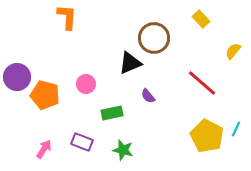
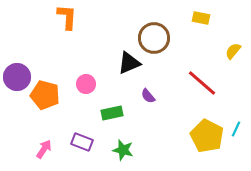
yellow rectangle: moved 1 px up; rotated 36 degrees counterclockwise
black triangle: moved 1 px left
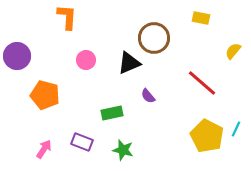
purple circle: moved 21 px up
pink circle: moved 24 px up
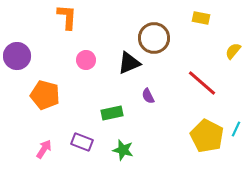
purple semicircle: rotated 14 degrees clockwise
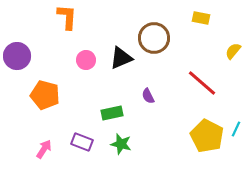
black triangle: moved 8 px left, 5 px up
green star: moved 2 px left, 6 px up
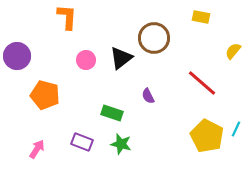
yellow rectangle: moved 1 px up
black triangle: rotated 15 degrees counterclockwise
green rectangle: rotated 30 degrees clockwise
pink arrow: moved 7 px left
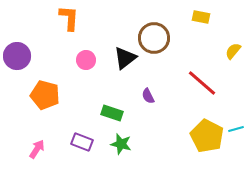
orange L-shape: moved 2 px right, 1 px down
black triangle: moved 4 px right
cyan line: rotated 49 degrees clockwise
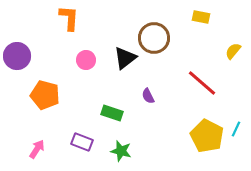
cyan line: rotated 49 degrees counterclockwise
green star: moved 7 px down
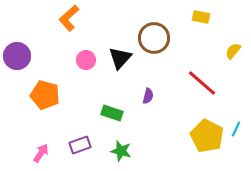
orange L-shape: rotated 136 degrees counterclockwise
black triangle: moved 5 px left; rotated 10 degrees counterclockwise
purple semicircle: rotated 140 degrees counterclockwise
purple rectangle: moved 2 px left, 3 px down; rotated 40 degrees counterclockwise
pink arrow: moved 4 px right, 4 px down
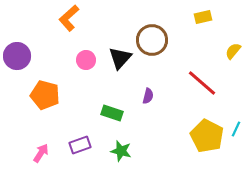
yellow rectangle: moved 2 px right; rotated 24 degrees counterclockwise
brown circle: moved 2 px left, 2 px down
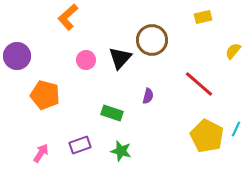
orange L-shape: moved 1 px left, 1 px up
red line: moved 3 px left, 1 px down
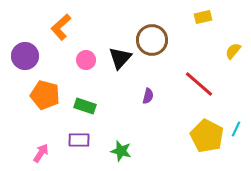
orange L-shape: moved 7 px left, 10 px down
purple circle: moved 8 px right
green rectangle: moved 27 px left, 7 px up
purple rectangle: moved 1 px left, 5 px up; rotated 20 degrees clockwise
